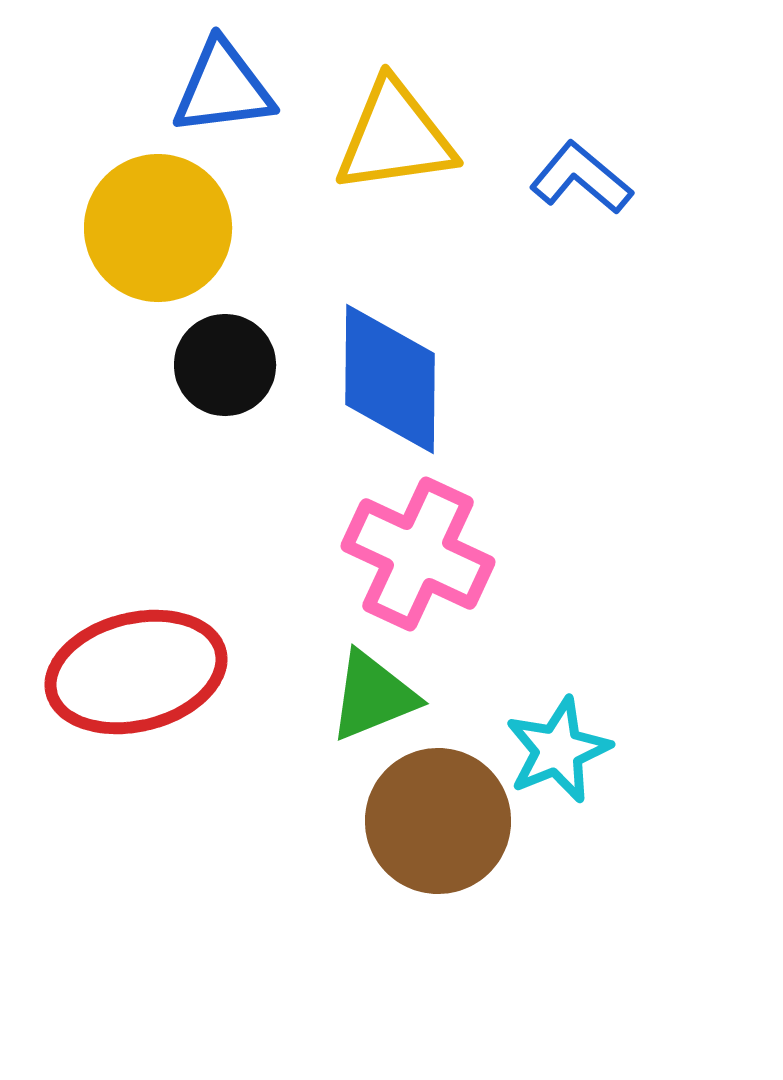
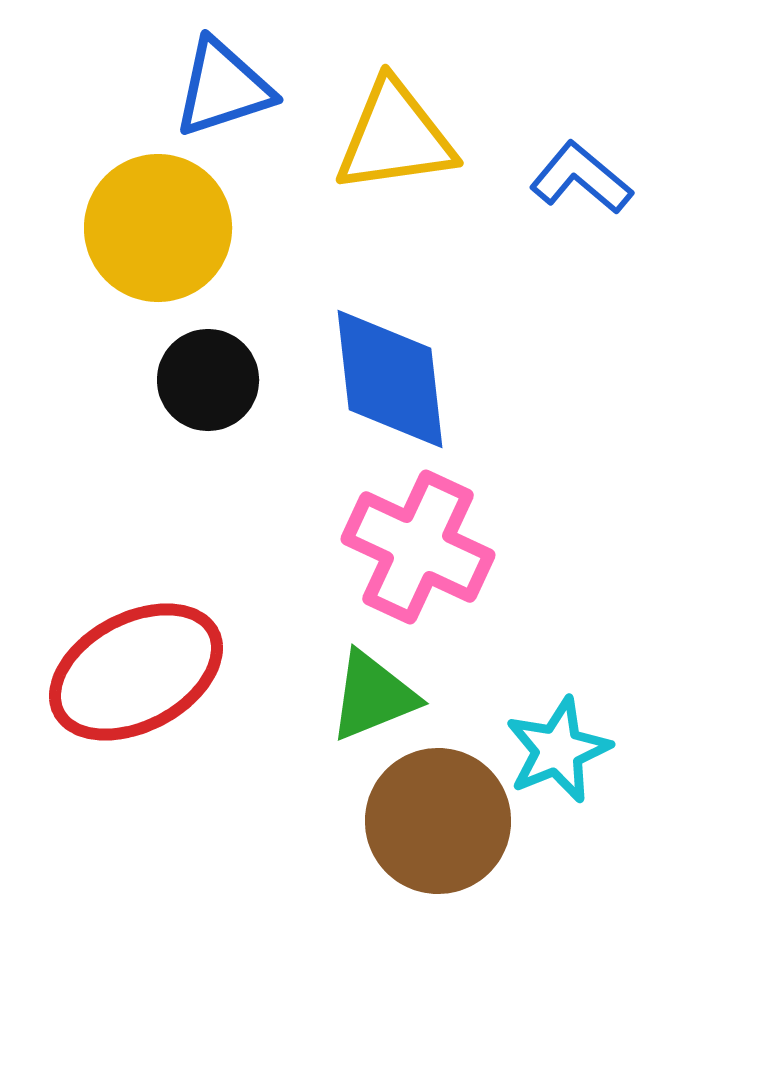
blue triangle: rotated 11 degrees counterclockwise
black circle: moved 17 px left, 15 px down
blue diamond: rotated 7 degrees counterclockwise
pink cross: moved 7 px up
red ellipse: rotated 14 degrees counterclockwise
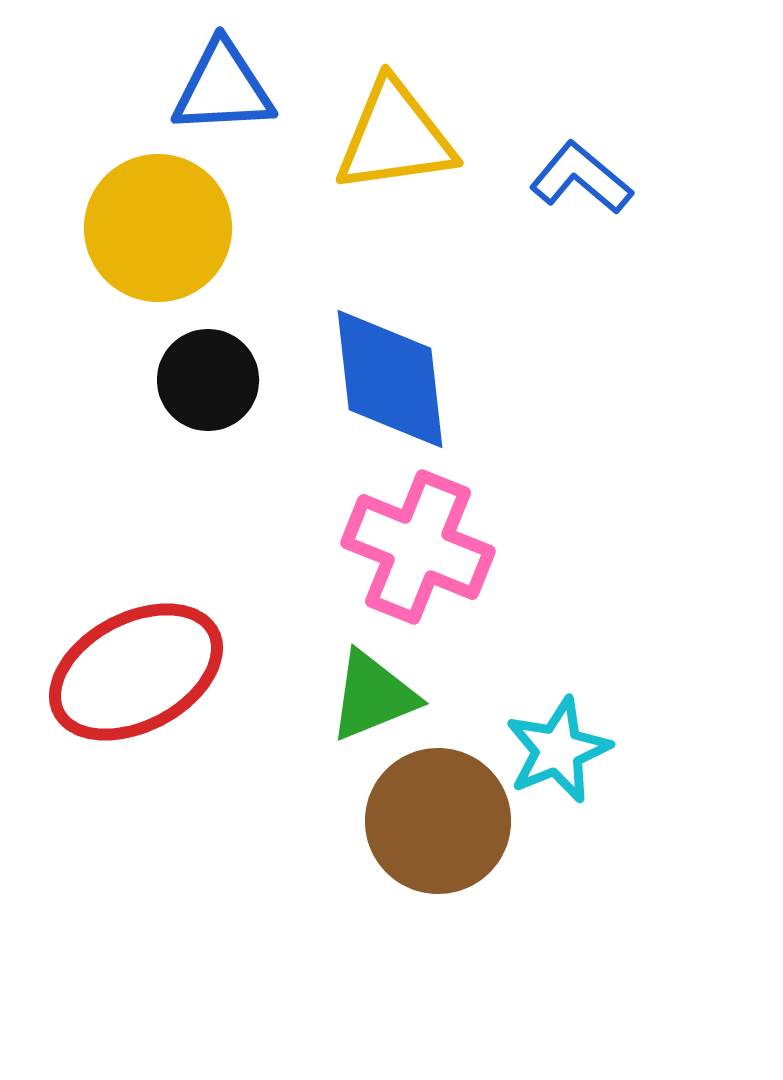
blue triangle: rotated 15 degrees clockwise
pink cross: rotated 3 degrees counterclockwise
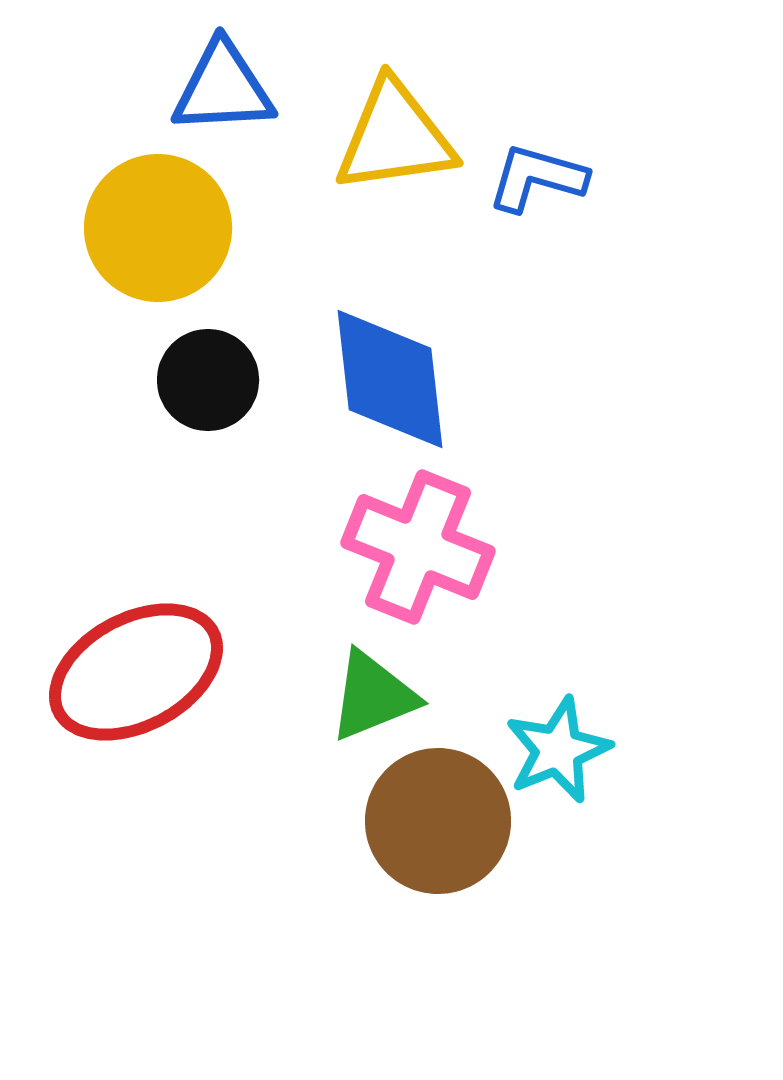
blue L-shape: moved 44 px left; rotated 24 degrees counterclockwise
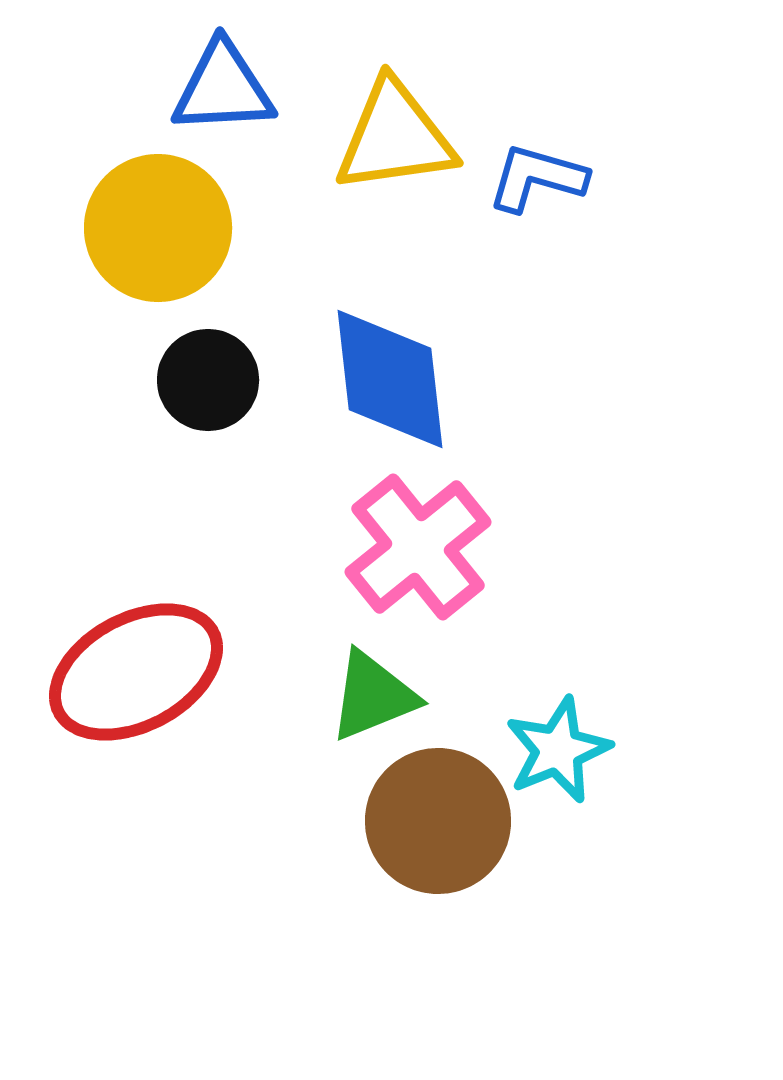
pink cross: rotated 29 degrees clockwise
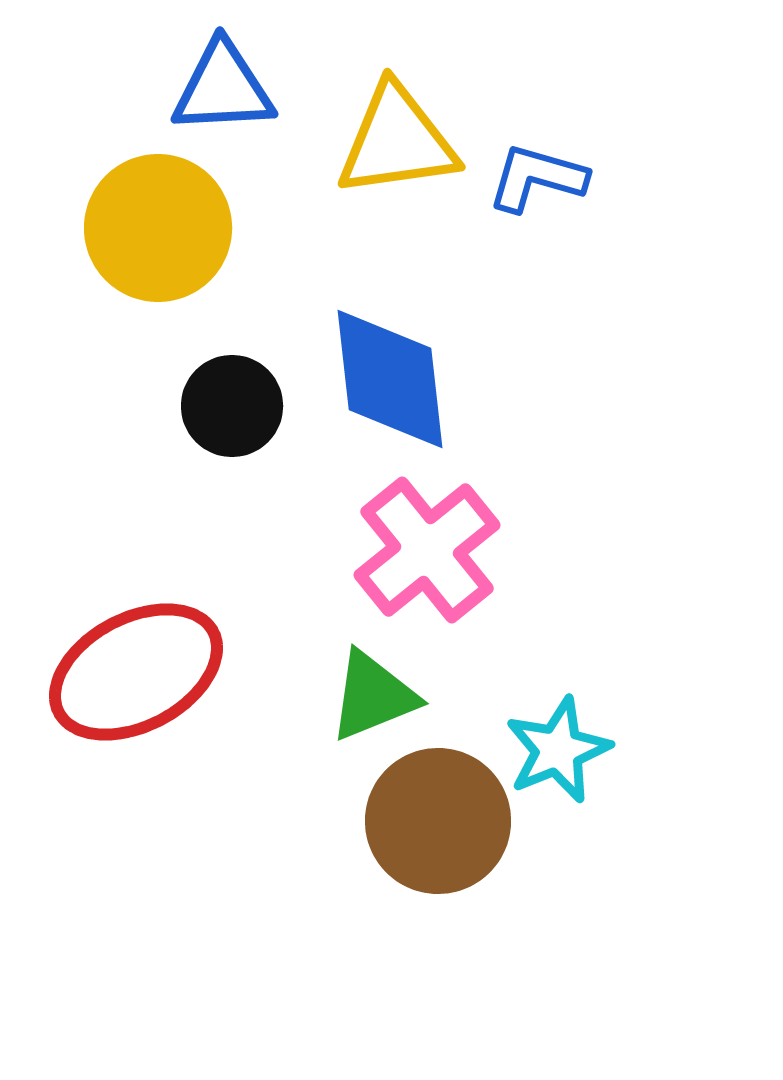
yellow triangle: moved 2 px right, 4 px down
black circle: moved 24 px right, 26 px down
pink cross: moved 9 px right, 3 px down
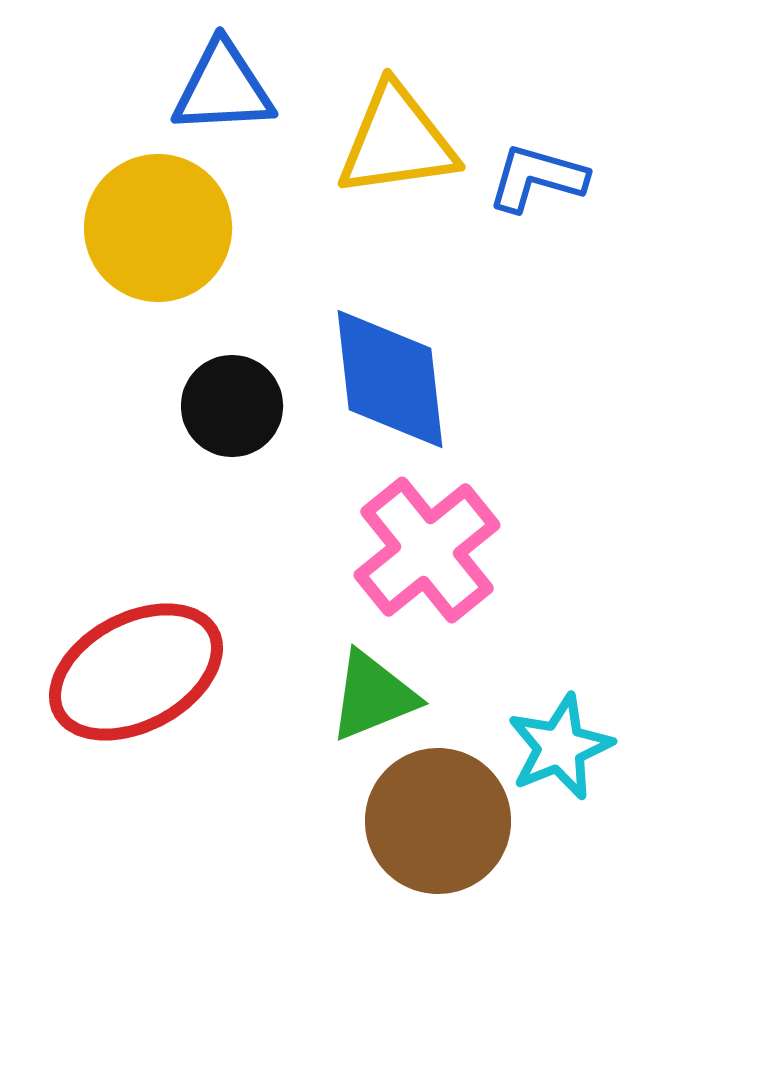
cyan star: moved 2 px right, 3 px up
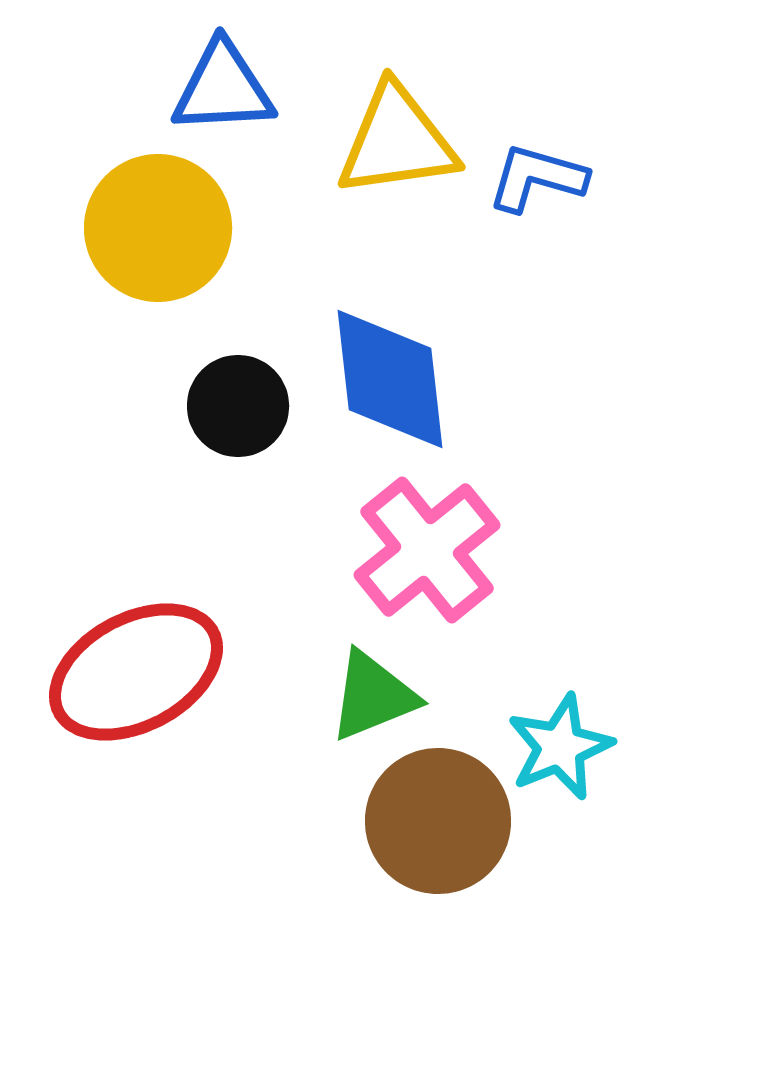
black circle: moved 6 px right
